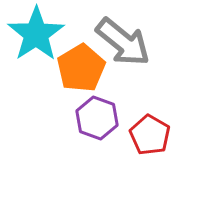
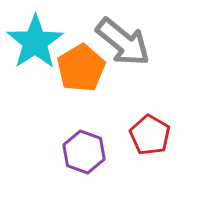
cyan star: moved 1 px left, 8 px down
purple hexagon: moved 13 px left, 34 px down
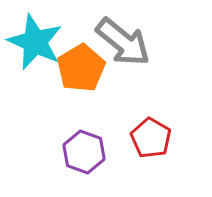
cyan star: rotated 14 degrees counterclockwise
red pentagon: moved 1 px right, 3 px down
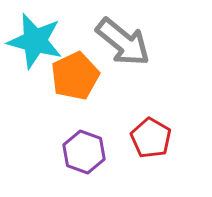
cyan star: moved 1 px up; rotated 10 degrees counterclockwise
orange pentagon: moved 6 px left, 8 px down; rotated 6 degrees clockwise
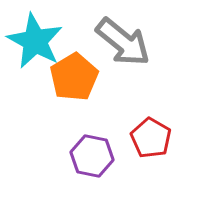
cyan star: rotated 14 degrees clockwise
orange pentagon: moved 1 px left, 1 px down; rotated 6 degrees counterclockwise
purple hexagon: moved 8 px right, 4 px down; rotated 9 degrees counterclockwise
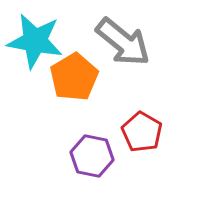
cyan star: rotated 18 degrees counterclockwise
red pentagon: moved 9 px left, 6 px up
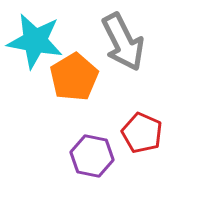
gray arrow: rotated 24 degrees clockwise
red pentagon: moved 1 px down; rotated 6 degrees counterclockwise
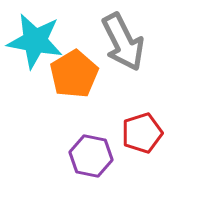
orange pentagon: moved 3 px up
red pentagon: rotated 30 degrees clockwise
purple hexagon: moved 1 px left
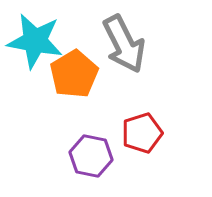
gray arrow: moved 1 px right, 2 px down
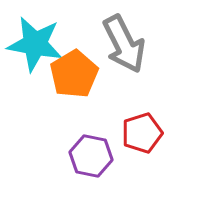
cyan star: moved 3 px down
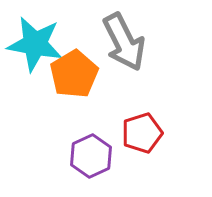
gray arrow: moved 2 px up
purple hexagon: rotated 24 degrees clockwise
